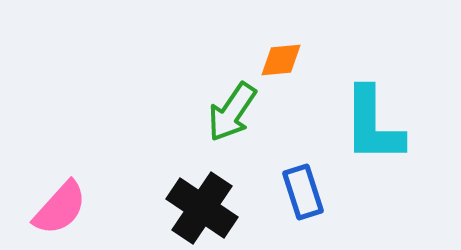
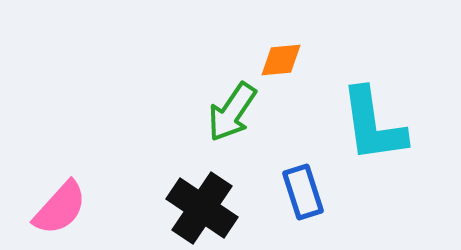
cyan L-shape: rotated 8 degrees counterclockwise
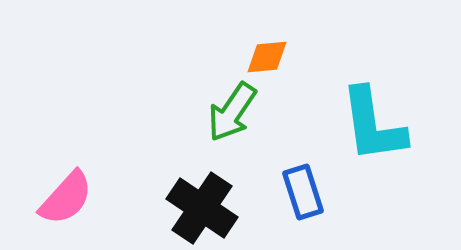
orange diamond: moved 14 px left, 3 px up
pink semicircle: moved 6 px right, 10 px up
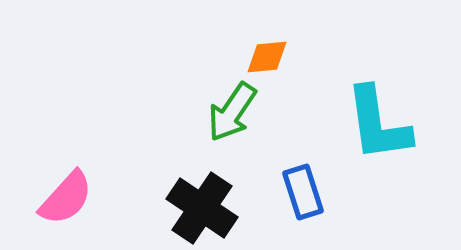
cyan L-shape: moved 5 px right, 1 px up
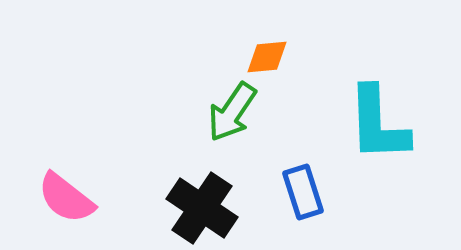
cyan L-shape: rotated 6 degrees clockwise
pink semicircle: rotated 86 degrees clockwise
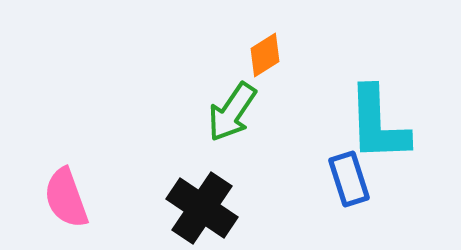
orange diamond: moved 2 px left, 2 px up; rotated 27 degrees counterclockwise
blue rectangle: moved 46 px right, 13 px up
pink semicircle: rotated 32 degrees clockwise
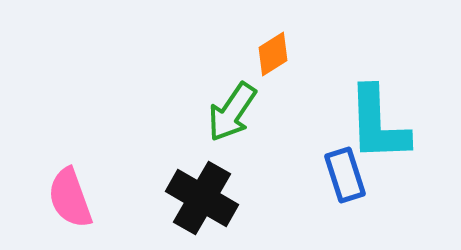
orange diamond: moved 8 px right, 1 px up
blue rectangle: moved 4 px left, 4 px up
pink semicircle: moved 4 px right
black cross: moved 10 px up; rotated 4 degrees counterclockwise
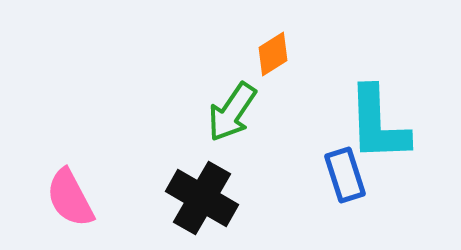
pink semicircle: rotated 8 degrees counterclockwise
